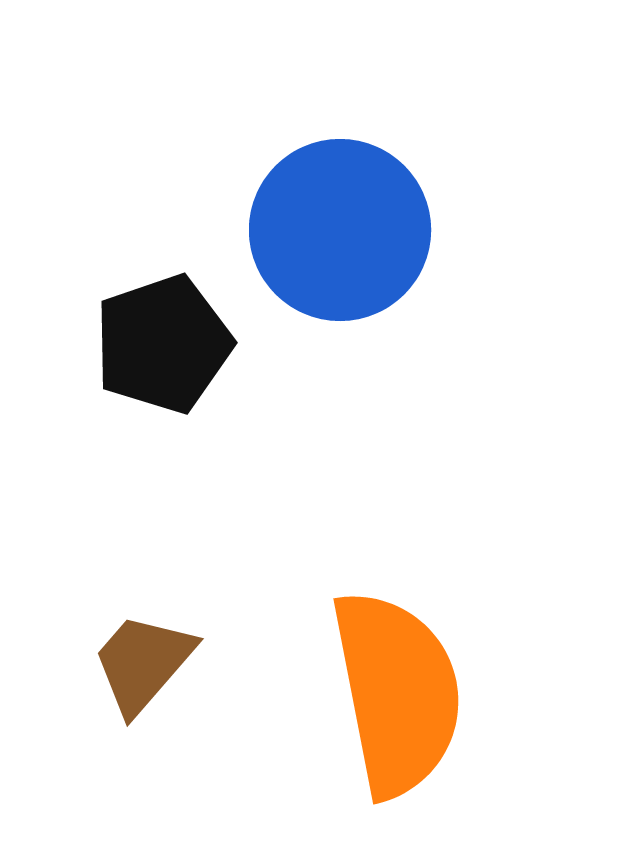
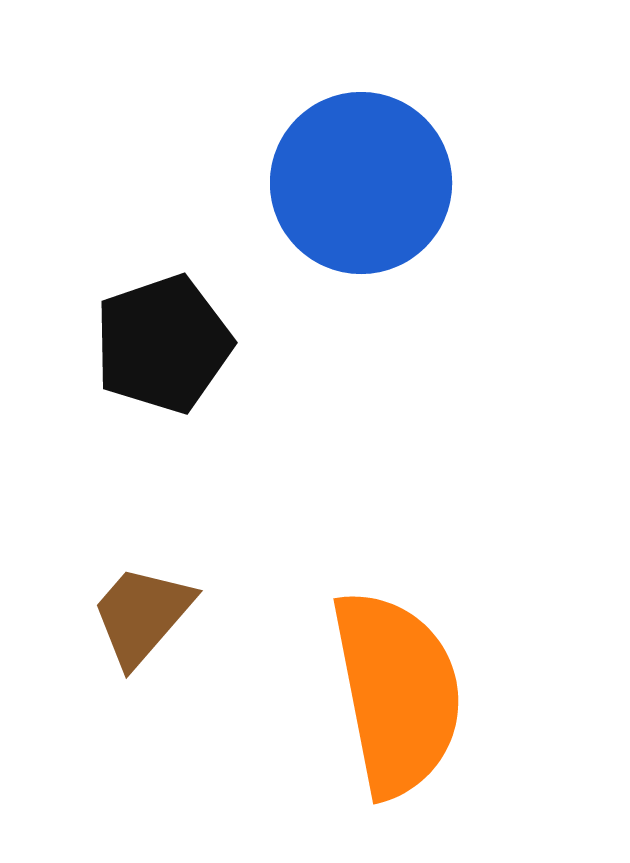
blue circle: moved 21 px right, 47 px up
brown trapezoid: moved 1 px left, 48 px up
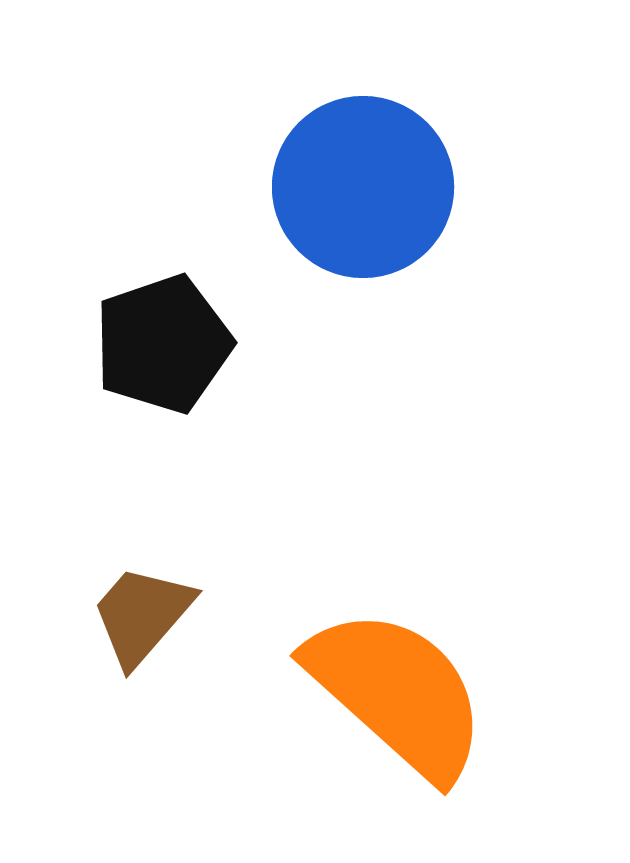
blue circle: moved 2 px right, 4 px down
orange semicircle: rotated 37 degrees counterclockwise
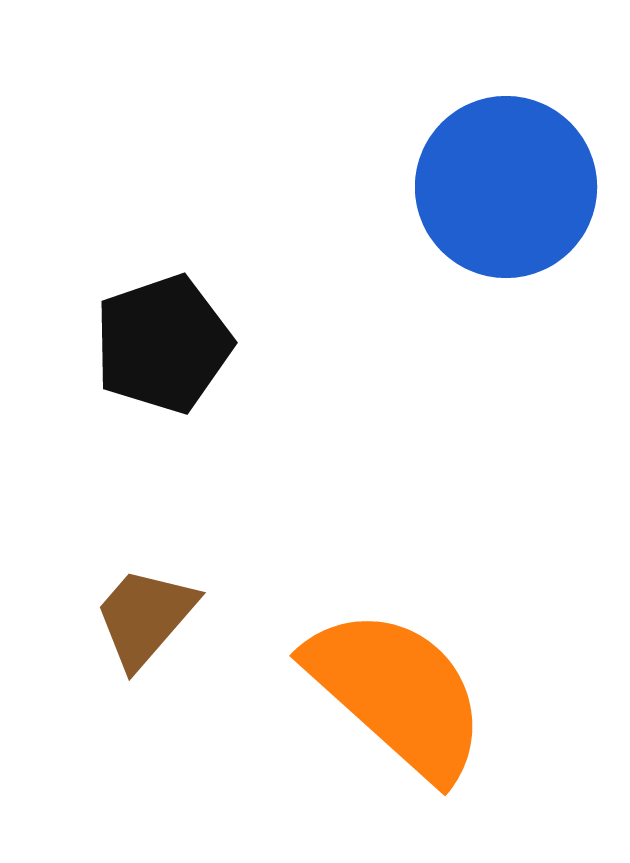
blue circle: moved 143 px right
brown trapezoid: moved 3 px right, 2 px down
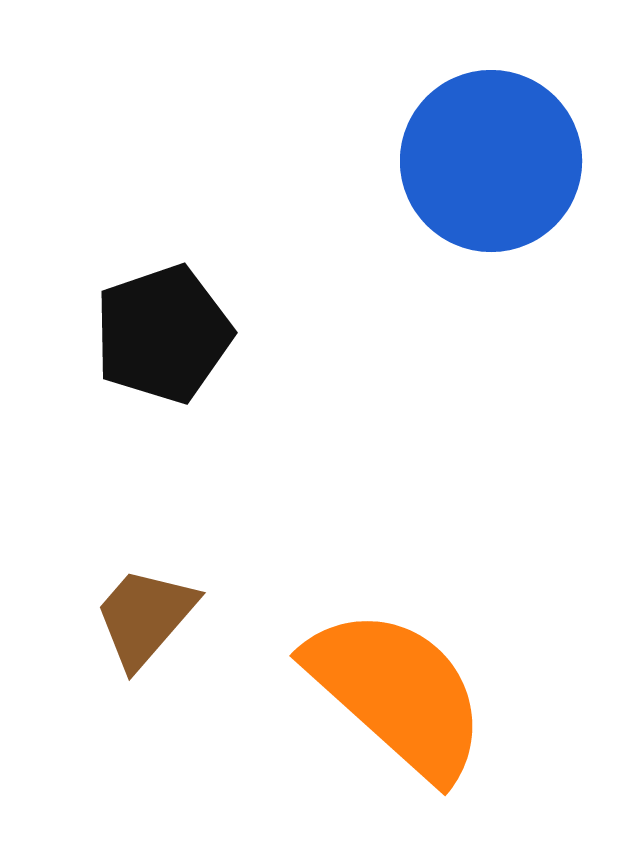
blue circle: moved 15 px left, 26 px up
black pentagon: moved 10 px up
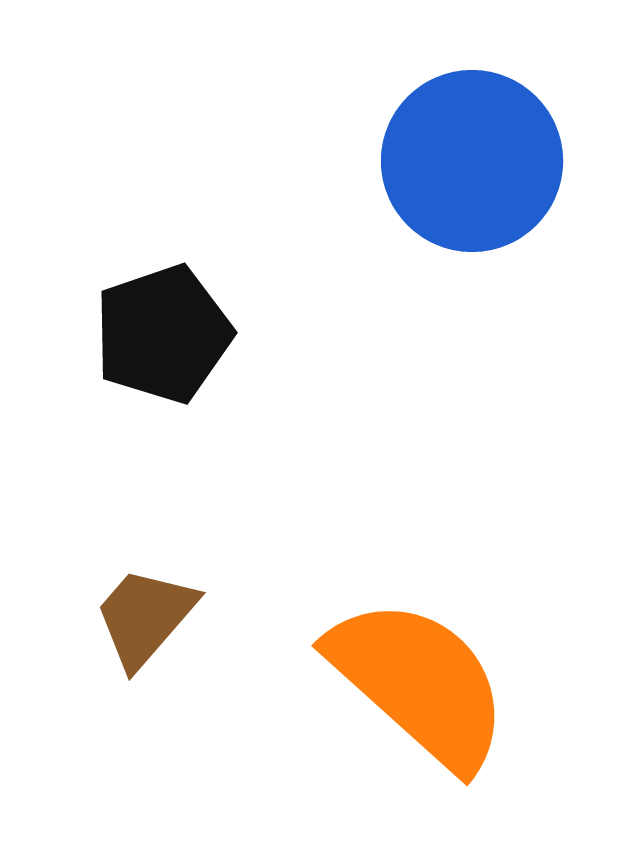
blue circle: moved 19 px left
orange semicircle: moved 22 px right, 10 px up
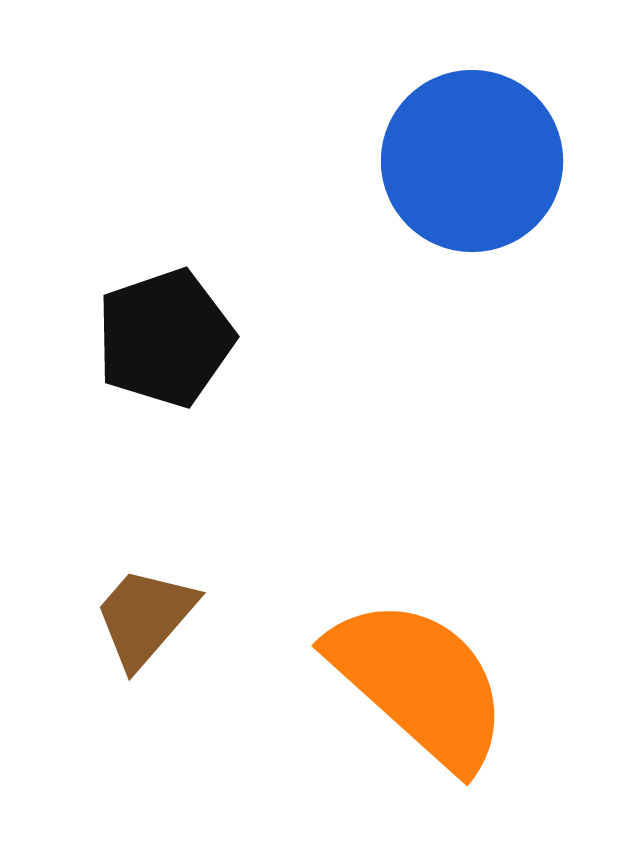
black pentagon: moved 2 px right, 4 px down
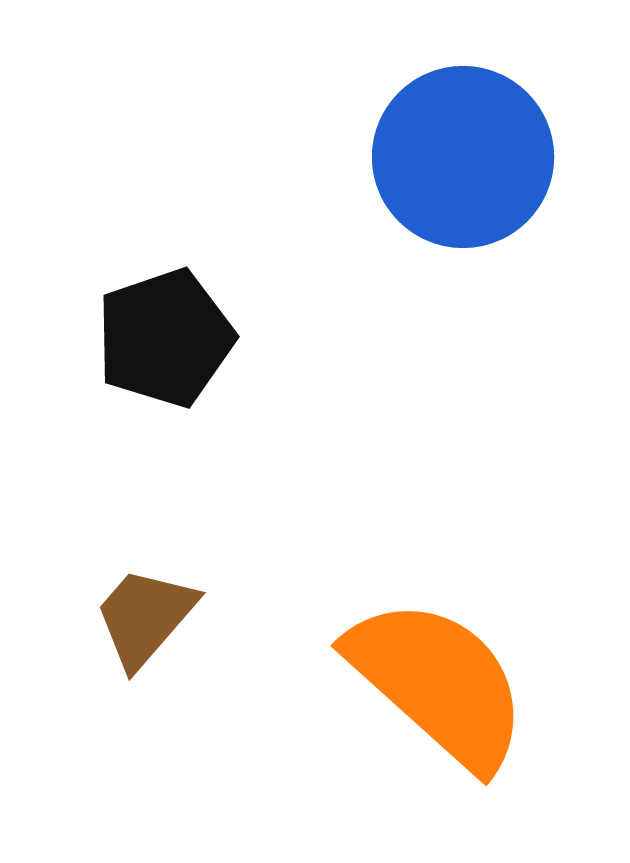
blue circle: moved 9 px left, 4 px up
orange semicircle: moved 19 px right
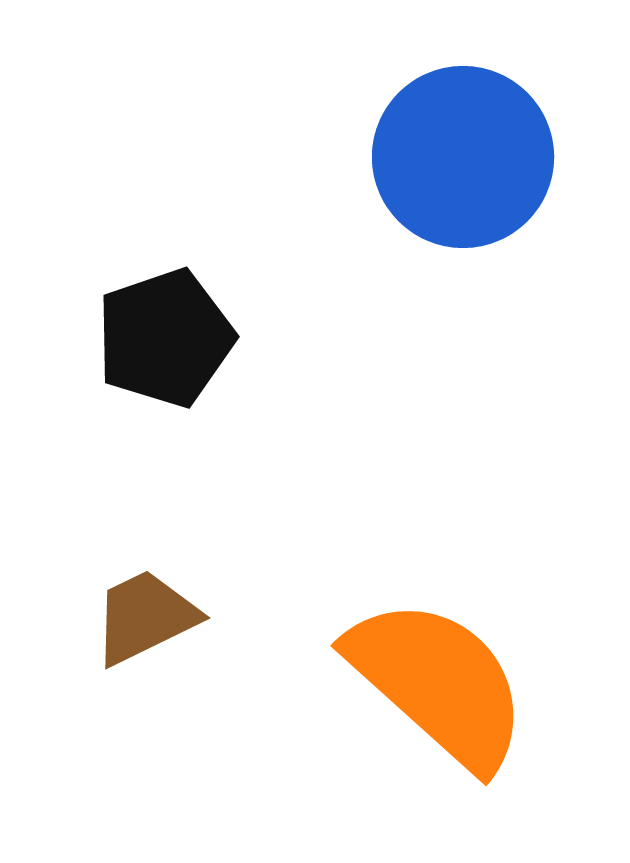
brown trapezoid: rotated 23 degrees clockwise
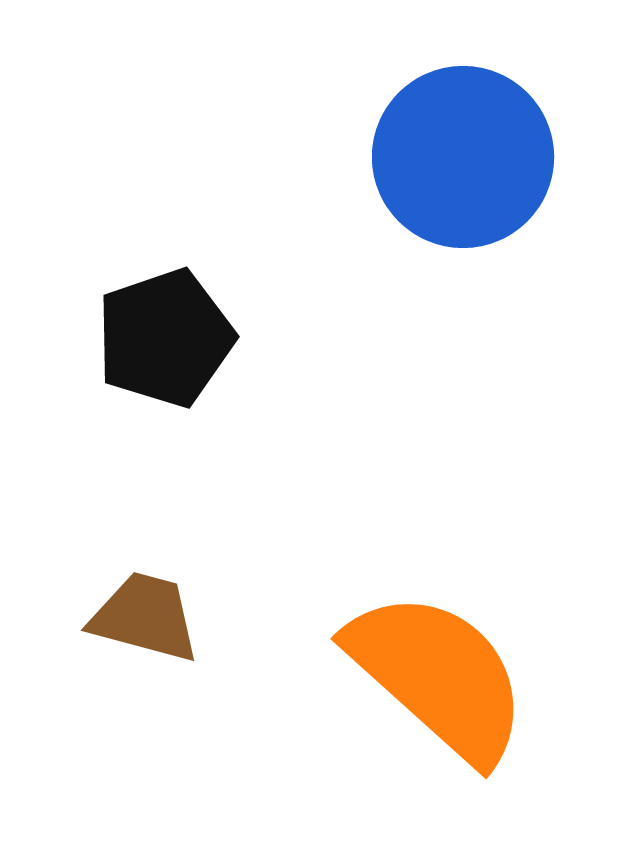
brown trapezoid: rotated 41 degrees clockwise
orange semicircle: moved 7 px up
